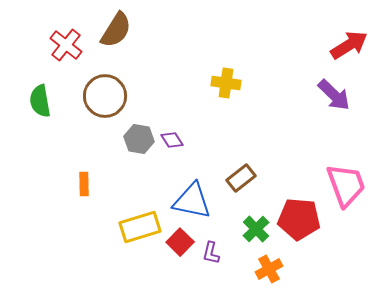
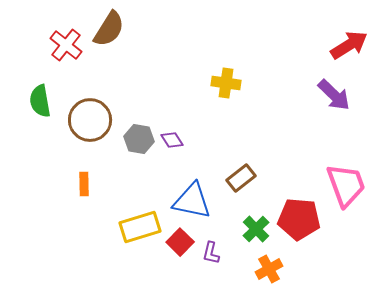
brown semicircle: moved 7 px left, 1 px up
brown circle: moved 15 px left, 24 px down
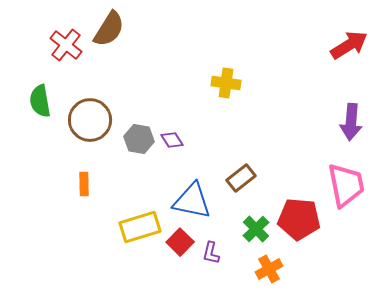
purple arrow: moved 17 px right, 27 px down; rotated 51 degrees clockwise
pink trapezoid: rotated 9 degrees clockwise
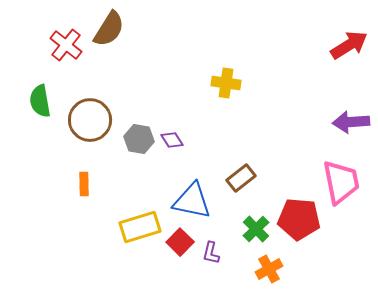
purple arrow: rotated 81 degrees clockwise
pink trapezoid: moved 5 px left, 3 px up
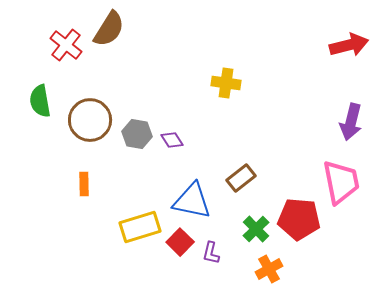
red arrow: rotated 18 degrees clockwise
purple arrow: rotated 72 degrees counterclockwise
gray hexagon: moved 2 px left, 5 px up
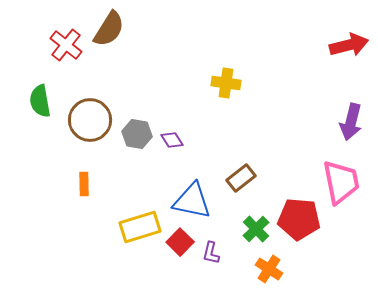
orange cross: rotated 28 degrees counterclockwise
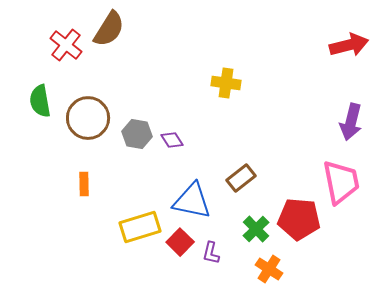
brown circle: moved 2 px left, 2 px up
